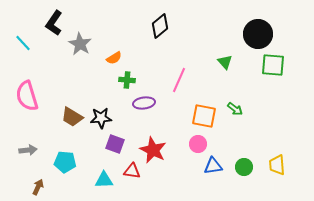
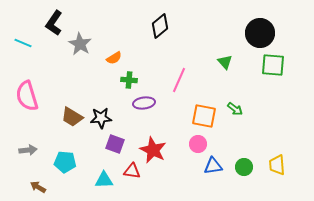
black circle: moved 2 px right, 1 px up
cyan line: rotated 24 degrees counterclockwise
green cross: moved 2 px right
brown arrow: rotated 84 degrees counterclockwise
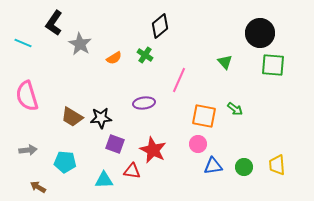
green cross: moved 16 px right, 25 px up; rotated 28 degrees clockwise
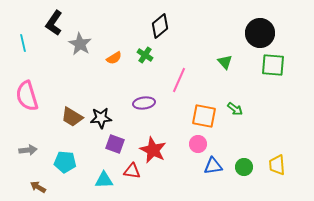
cyan line: rotated 54 degrees clockwise
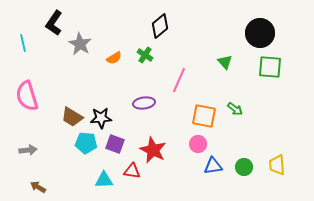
green square: moved 3 px left, 2 px down
cyan pentagon: moved 21 px right, 19 px up
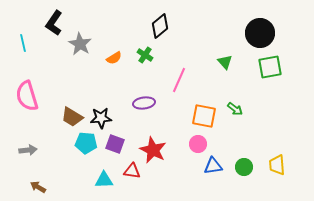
green square: rotated 15 degrees counterclockwise
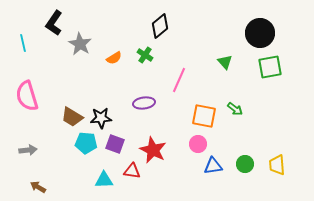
green circle: moved 1 px right, 3 px up
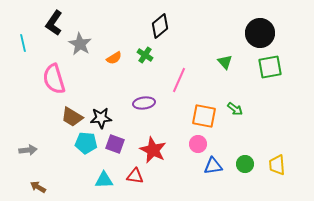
pink semicircle: moved 27 px right, 17 px up
red triangle: moved 3 px right, 5 px down
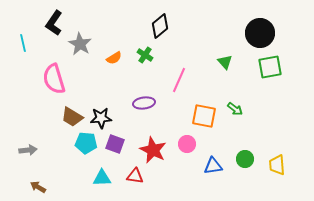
pink circle: moved 11 px left
green circle: moved 5 px up
cyan triangle: moved 2 px left, 2 px up
